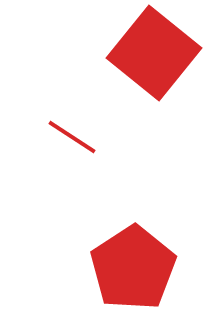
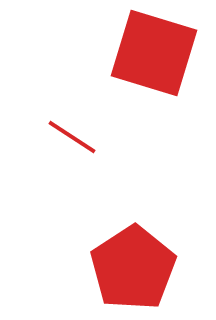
red square: rotated 22 degrees counterclockwise
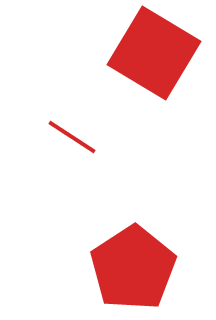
red square: rotated 14 degrees clockwise
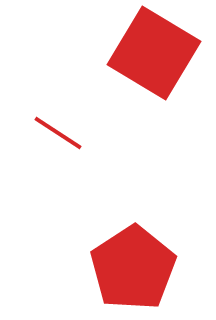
red line: moved 14 px left, 4 px up
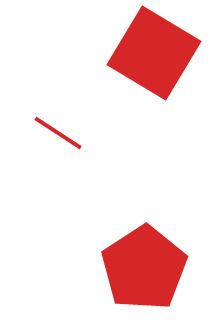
red pentagon: moved 11 px right
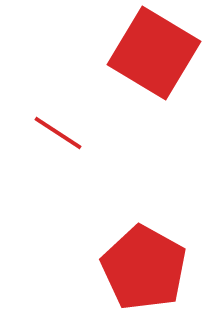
red pentagon: rotated 10 degrees counterclockwise
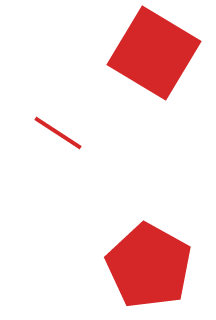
red pentagon: moved 5 px right, 2 px up
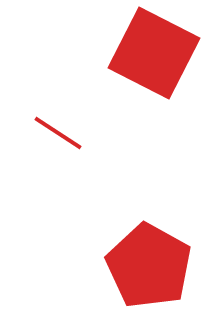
red square: rotated 4 degrees counterclockwise
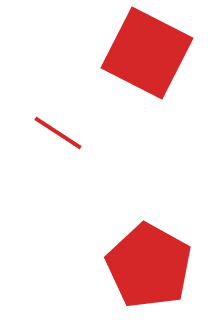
red square: moved 7 px left
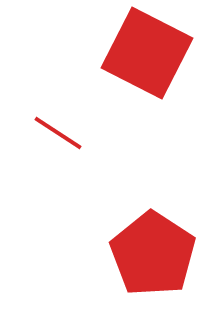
red pentagon: moved 4 px right, 12 px up; rotated 4 degrees clockwise
